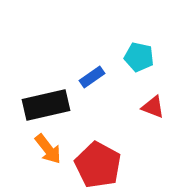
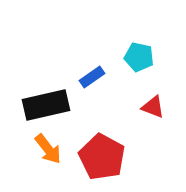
red pentagon: moved 4 px right, 8 px up
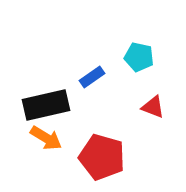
orange arrow: moved 2 px left, 11 px up; rotated 20 degrees counterclockwise
red pentagon: rotated 12 degrees counterclockwise
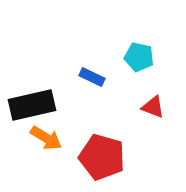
blue rectangle: rotated 60 degrees clockwise
black rectangle: moved 14 px left
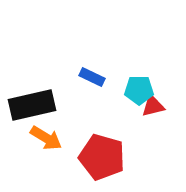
cyan pentagon: moved 33 px down; rotated 12 degrees counterclockwise
red triangle: moved 1 px up; rotated 35 degrees counterclockwise
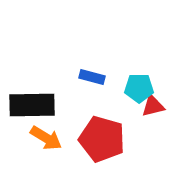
blue rectangle: rotated 10 degrees counterclockwise
cyan pentagon: moved 2 px up
black rectangle: rotated 12 degrees clockwise
red pentagon: moved 18 px up
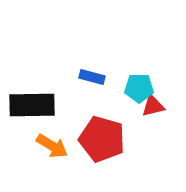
orange arrow: moved 6 px right, 8 px down
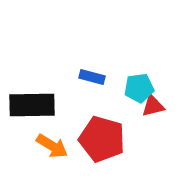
cyan pentagon: rotated 8 degrees counterclockwise
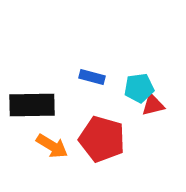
red triangle: moved 1 px up
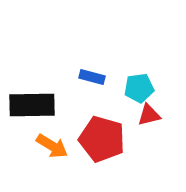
red triangle: moved 4 px left, 10 px down
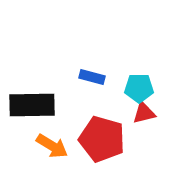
cyan pentagon: rotated 8 degrees clockwise
red triangle: moved 5 px left, 2 px up
